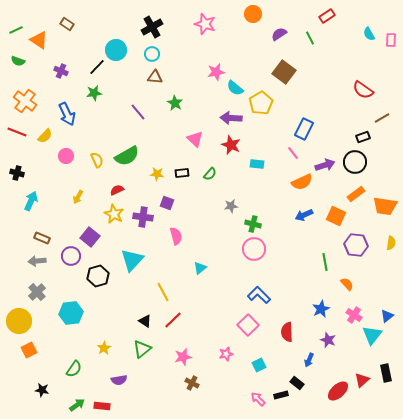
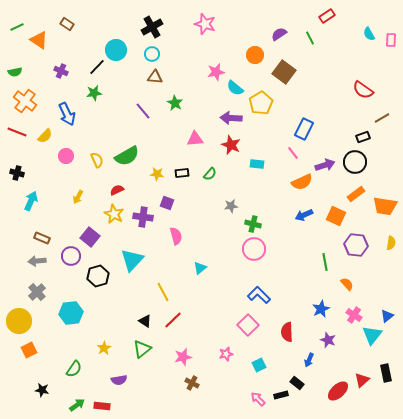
orange circle at (253, 14): moved 2 px right, 41 px down
green line at (16, 30): moved 1 px right, 3 px up
green semicircle at (18, 61): moved 3 px left, 11 px down; rotated 32 degrees counterclockwise
purple line at (138, 112): moved 5 px right, 1 px up
pink triangle at (195, 139): rotated 48 degrees counterclockwise
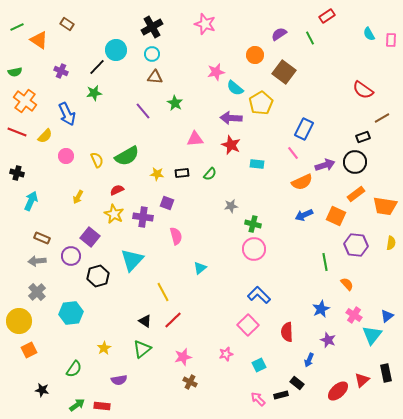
brown cross at (192, 383): moved 2 px left, 1 px up
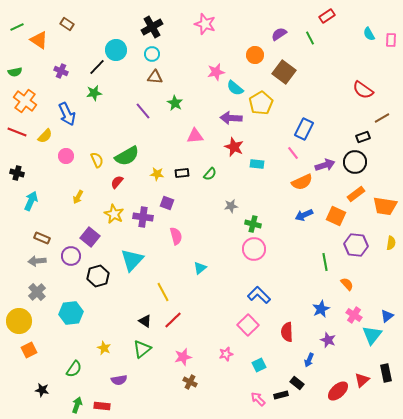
pink triangle at (195, 139): moved 3 px up
red star at (231, 145): moved 3 px right, 2 px down
red semicircle at (117, 190): moved 8 px up; rotated 24 degrees counterclockwise
yellow star at (104, 348): rotated 16 degrees counterclockwise
green arrow at (77, 405): rotated 35 degrees counterclockwise
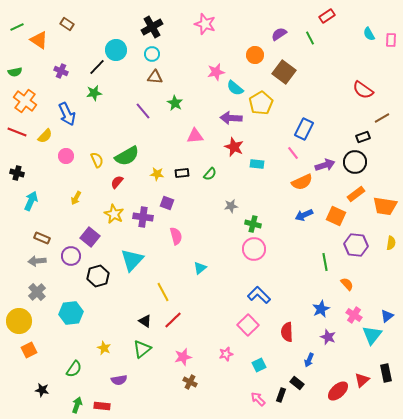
yellow arrow at (78, 197): moved 2 px left, 1 px down
purple star at (328, 340): moved 3 px up
black rectangle at (281, 395): rotated 56 degrees counterclockwise
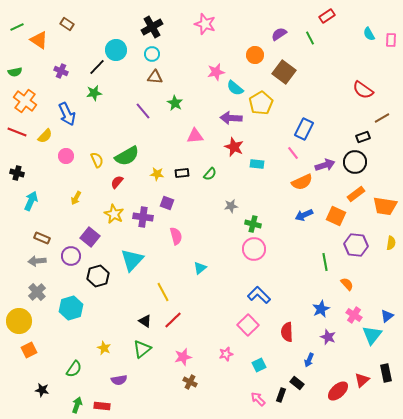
cyan hexagon at (71, 313): moved 5 px up; rotated 10 degrees counterclockwise
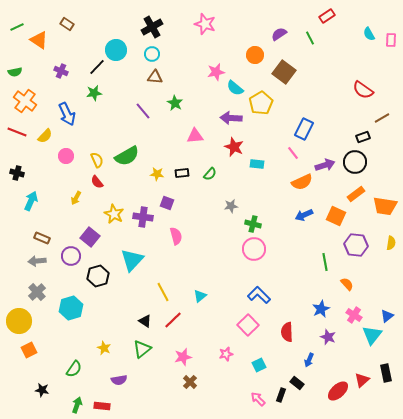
red semicircle at (117, 182): moved 20 px left; rotated 80 degrees counterclockwise
cyan triangle at (200, 268): moved 28 px down
brown cross at (190, 382): rotated 16 degrees clockwise
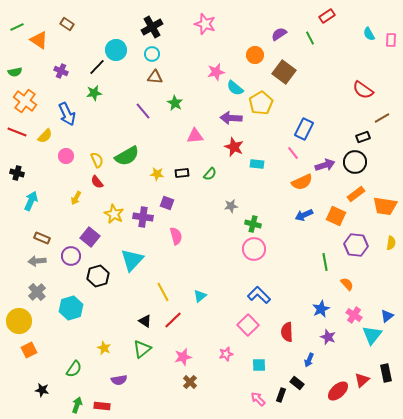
cyan square at (259, 365): rotated 24 degrees clockwise
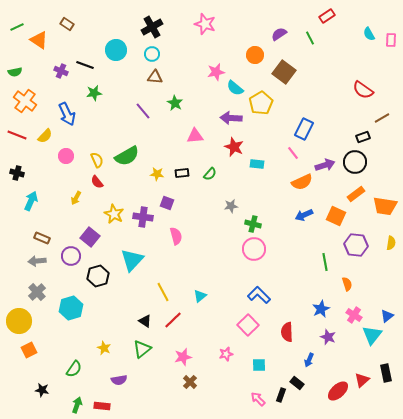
black line at (97, 67): moved 12 px left, 2 px up; rotated 66 degrees clockwise
red line at (17, 132): moved 3 px down
orange semicircle at (347, 284): rotated 24 degrees clockwise
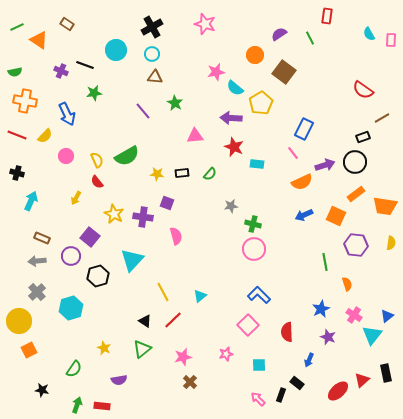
red rectangle at (327, 16): rotated 49 degrees counterclockwise
orange cross at (25, 101): rotated 25 degrees counterclockwise
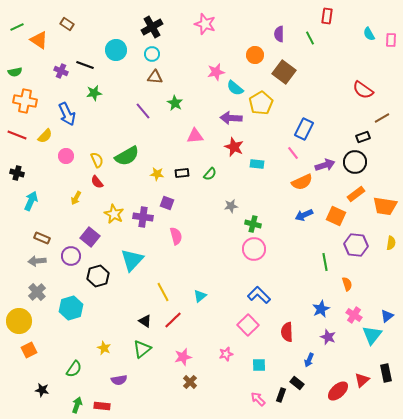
purple semicircle at (279, 34): rotated 56 degrees counterclockwise
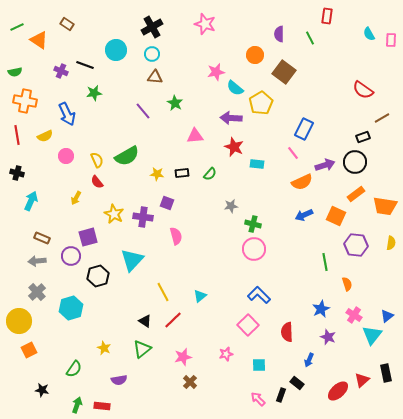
red line at (17, 135): rotated 60 degrees clockwise
yellow semicircle at (45, 136): rotated 21 degrees clockwise
purple square at (90, 237): moved 2 px left; rotated 36 degrees clockwise
